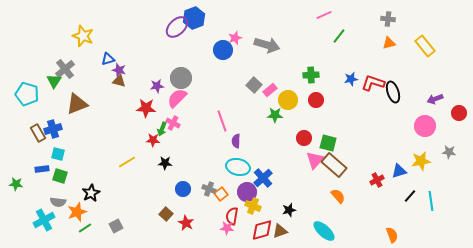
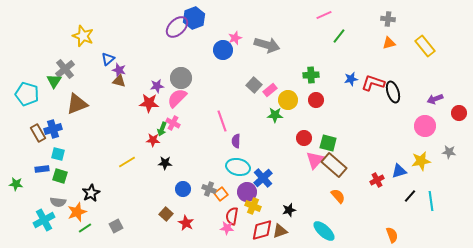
blue triangle at (108, 59): rotated 24 degrees counterclockwise
red star at (146, 108): moved 3 px right, 5 px up
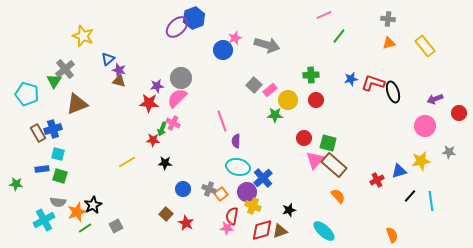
black star at (91, 193): moved 2 px right, 12 px down
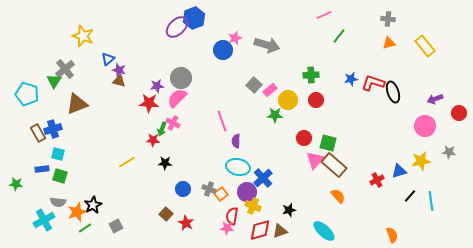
red diamond at (262, 230): moved 2 px left
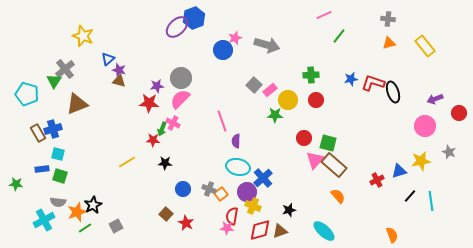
pink semicircle at (177, 98): moved 3 px right, 1 px down
gray star at (449, 152): rotated 16 degrees clockwise
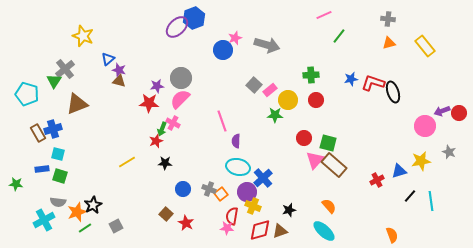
purple arrow at (435, 99): moved 7 px right, 12 px down
red star at (153, 140): moved 3 px right, 1 px down; rotated 24 degrees counterclockwise
orange semicircle at (338, 196): moved 9 px left, 10 px down
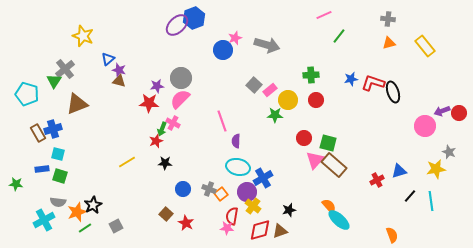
purple ellipse at (177, 27): moved 2 px up
yellow star at (421, 161): moved 15 px right, 8 px down
blue cross at (263, 178): rotated 12 degrees clockwise
yellow cross at (253, 206): rotated 14 degrees clockwise
cyan ellipse at (324, 231): moved 15 px right, 11 px up
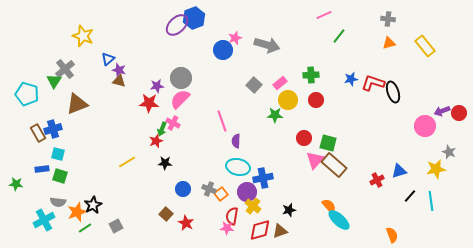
pink rectangle at (270, 90): moved 10 px right, 7 px up
blue cross at (263, 178): rotated 18 degrees clockwise
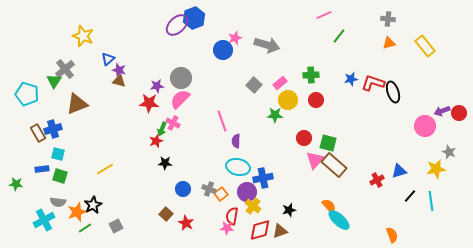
yellow line at (127, 162): moved 22 px left, 7 px down
